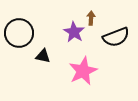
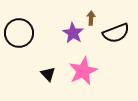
purple star: moved 1 px left, 1 px down
black semicircle: moved 4 px up
black triangle: moved 5 px right, 18 px down; rotated 35 degrees clockwise
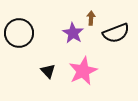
black triangle: moved 3 px up
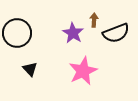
brown arrow: moved 3 px right, 2 px down
black circle: moved 2 px left
black triangle: moved 18 px left, 2 px up
